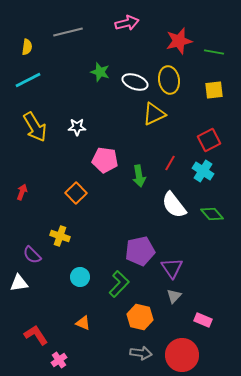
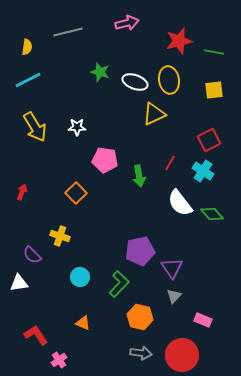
white semicircle: moved 6 px right, 2 px up
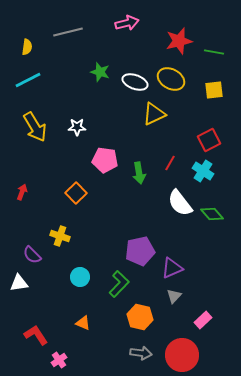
yellow ellipse: moved 2 px right, 1 px up; rotated 52 degrees counterclockwise
green arrow: moved 3 px up
purple triangle: rotated 40 degrees clockwise
pink rectangle: rotated 66 degrees counterclockwise
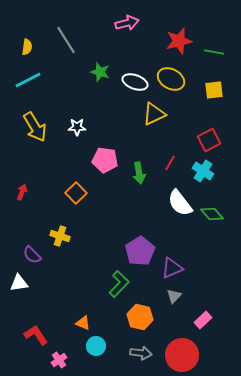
gray line: moved 2 px left, 8 px down; rotated 72 degrees clockwise
purple pentagon: rotated 20 degrees counterclockwise
cyan circle: moved 16 px right, 69 px down
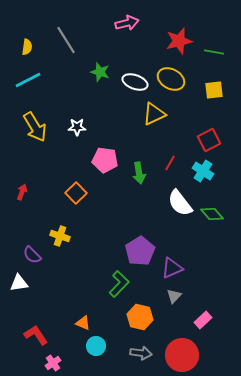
pink cross: moved 6 px left, 3 px down
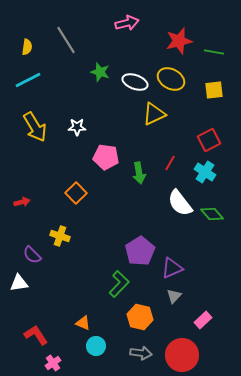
pink pentagon: moved 1 px right, 3 px up
cyan cross: moved 2 px right, 1 px down
red arrow: moved 10 px down; rotated 56 degrees clockwise
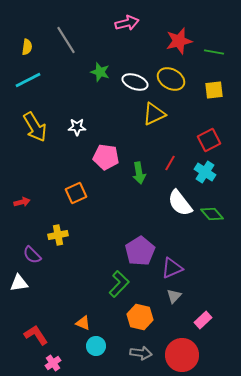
orange square: rotated 20 degrees clockwise
yellow cross: moved 2 px left, 1 px up; rotated 30 degrees counterclockwise
